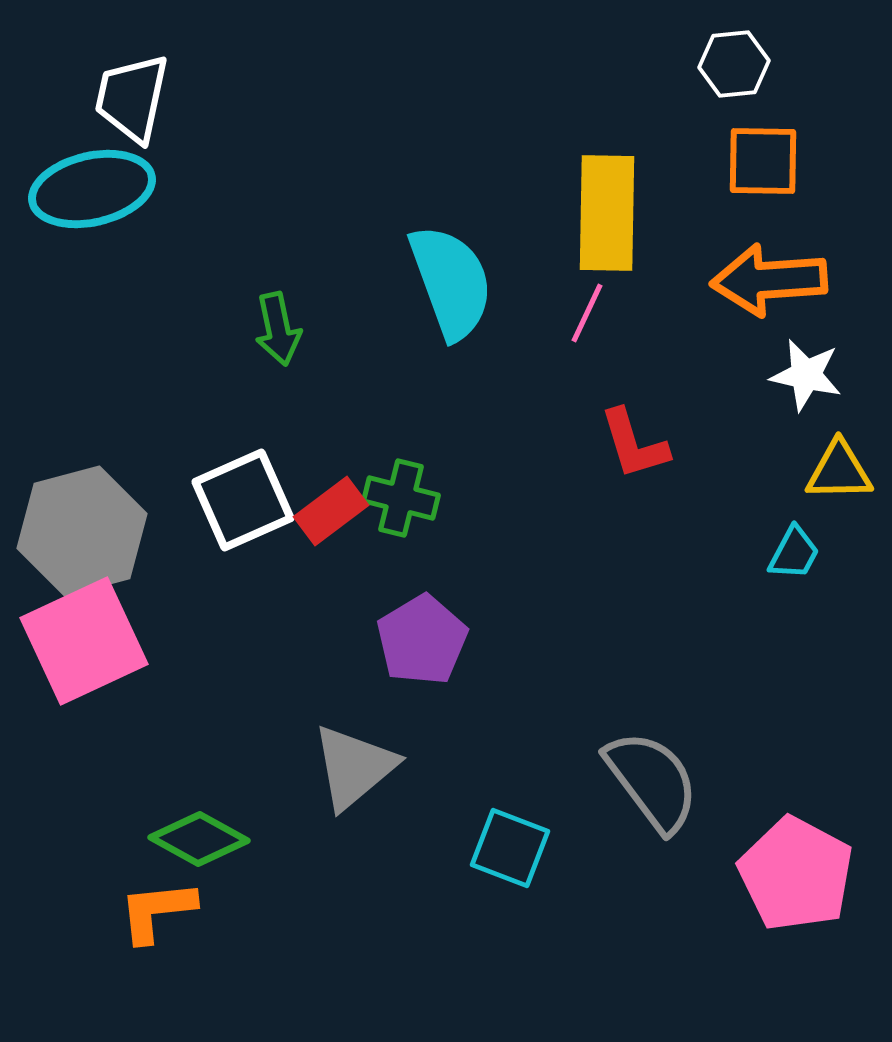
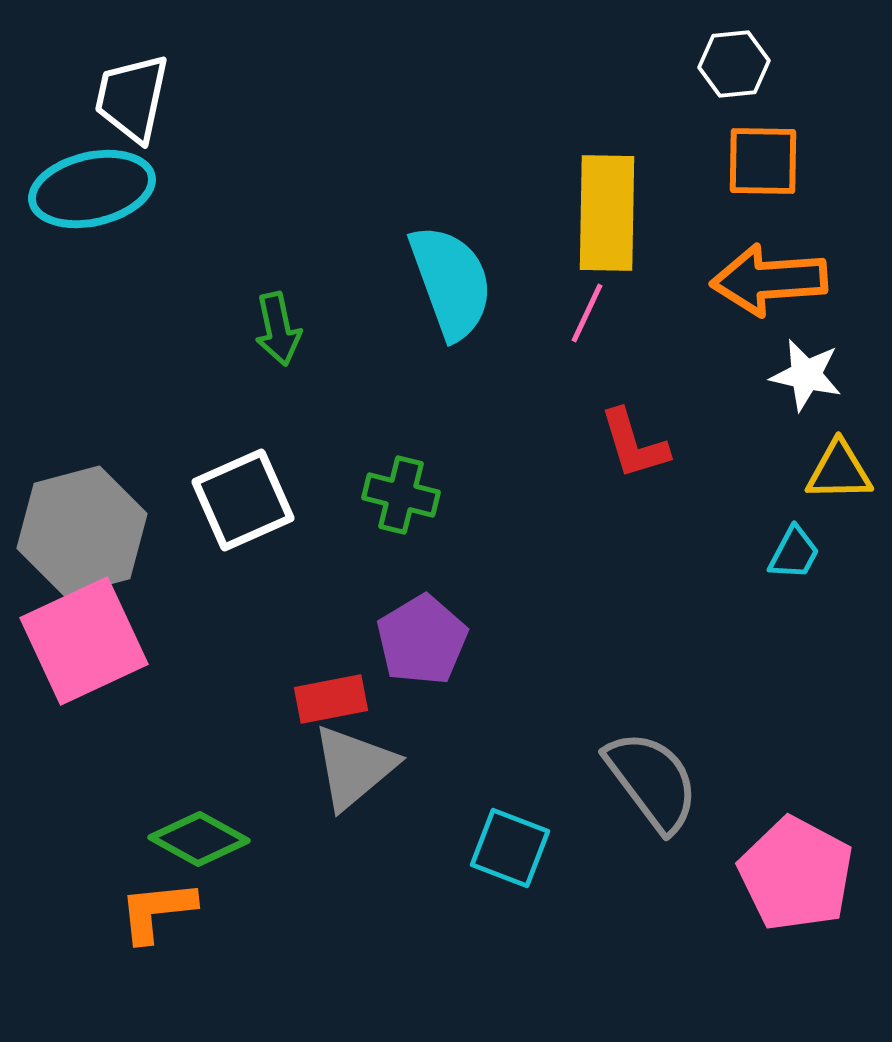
green cross: moved 3 px up
red rectangle: moved 188 px down; rotated 26 degrees clockwise
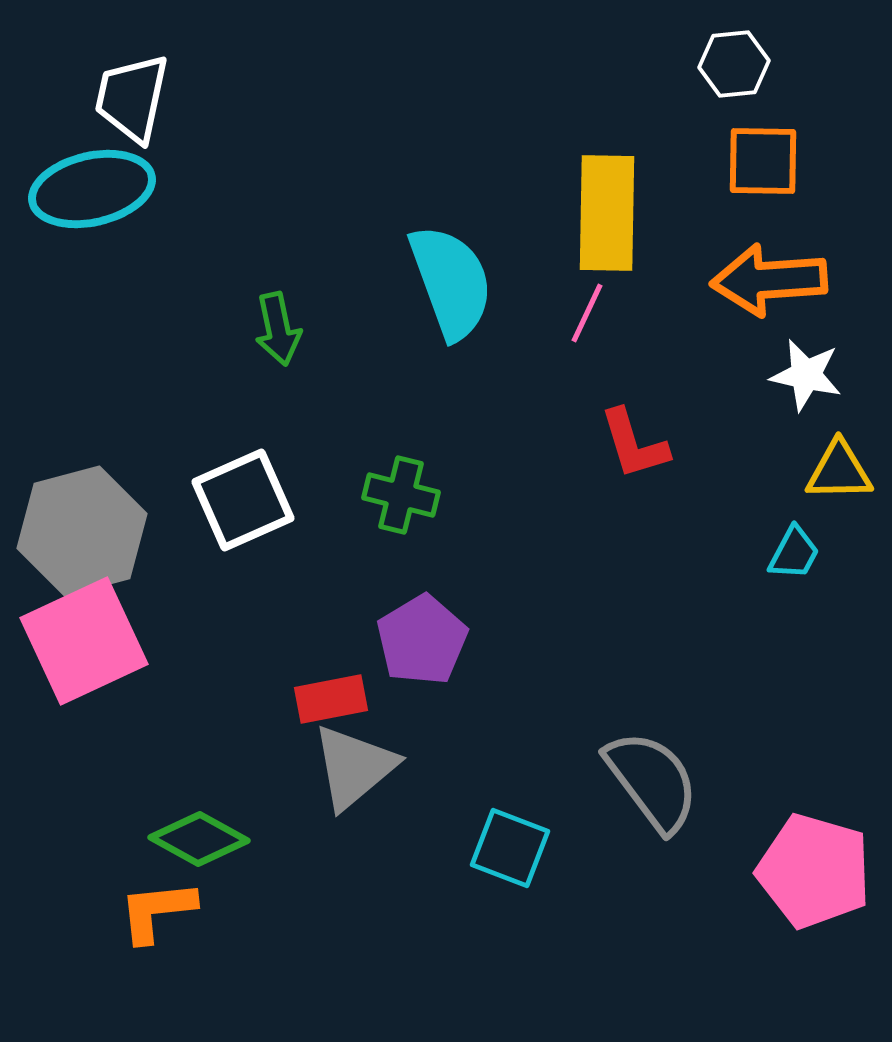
pink pentagon: moved 18 px right, 3 px up; rotated 12 degrees counterclockwise
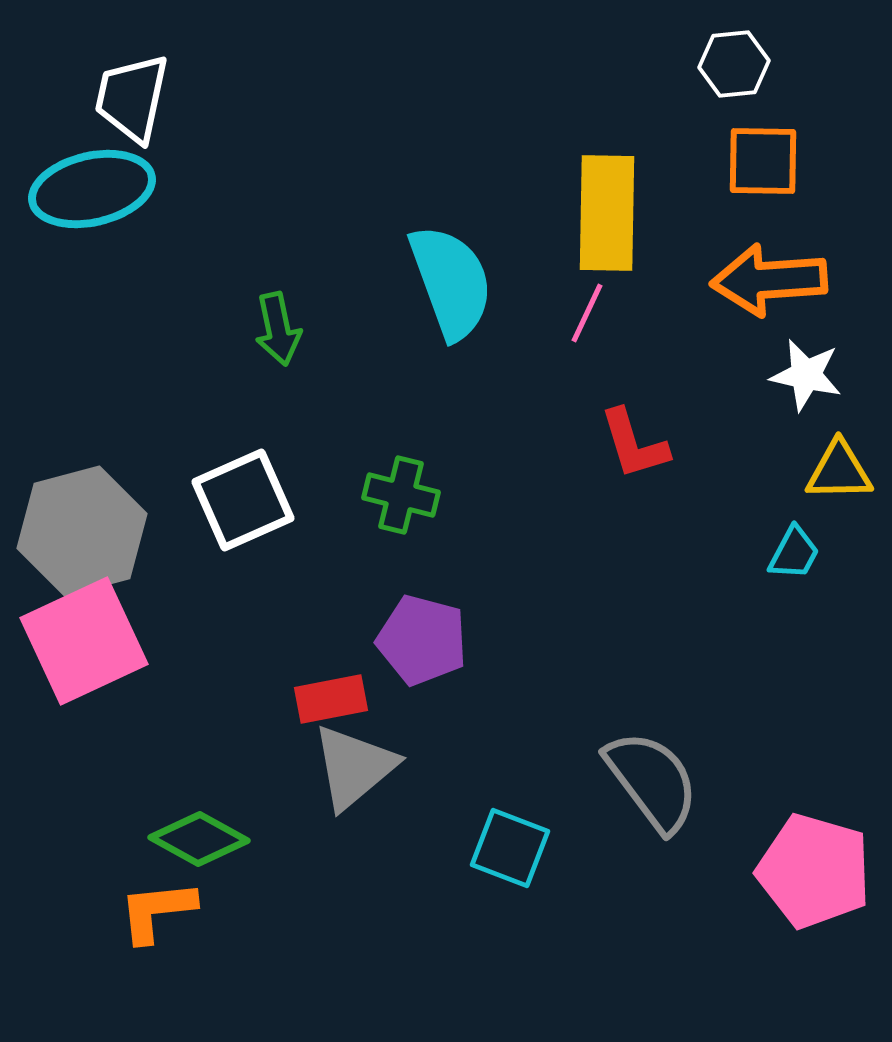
purple pentagon: rotated 26 degrees counterclockwise
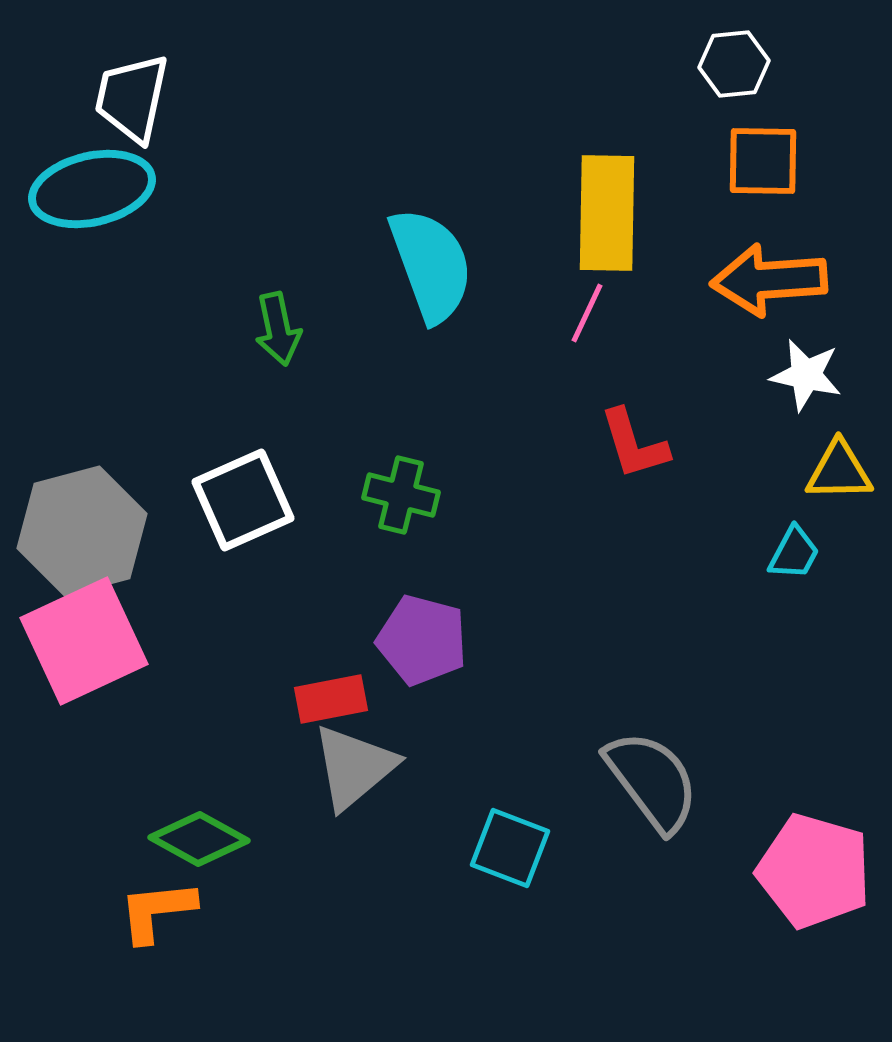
cyan semicircle: moved 20 px left, 17 px up
